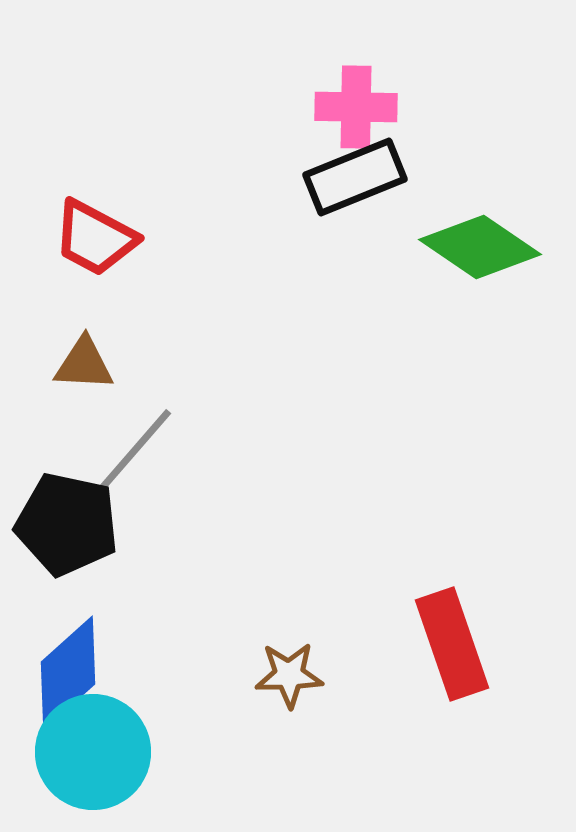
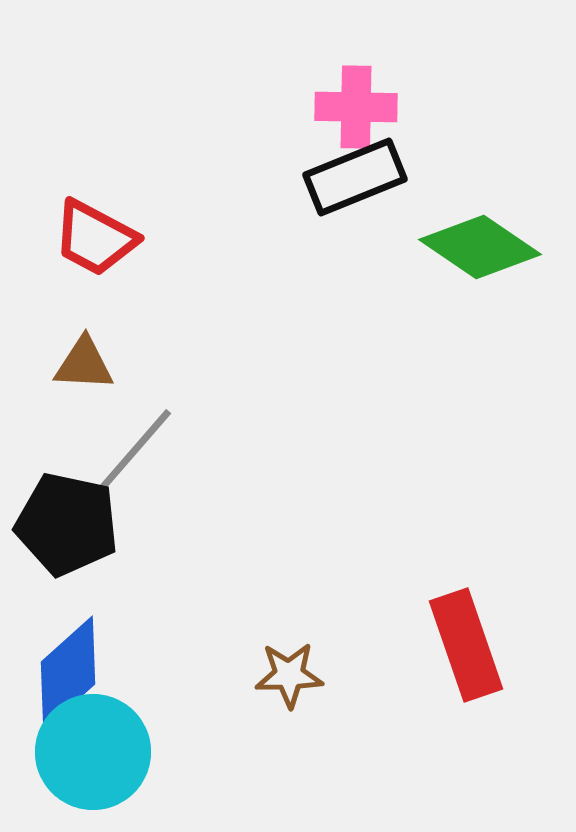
red rectangle: moved 14 px right, 1 px down
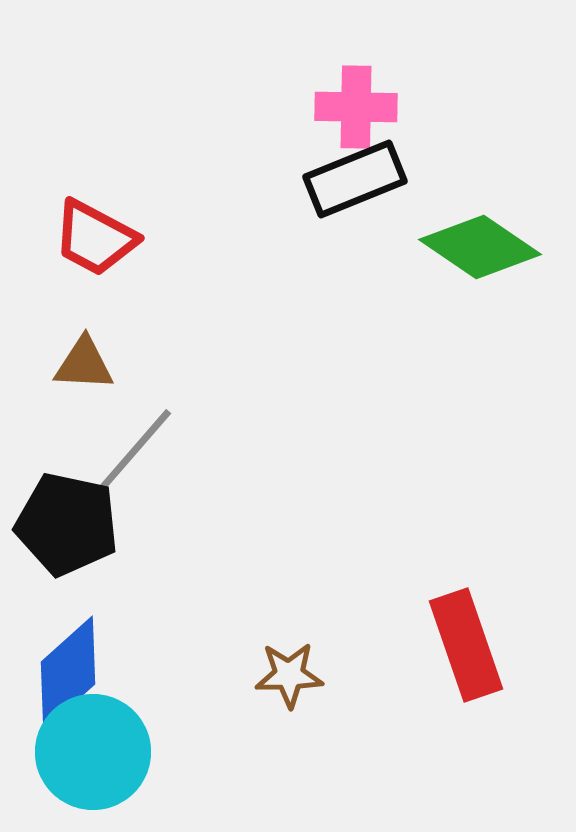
black rectangle: moved 2 px down
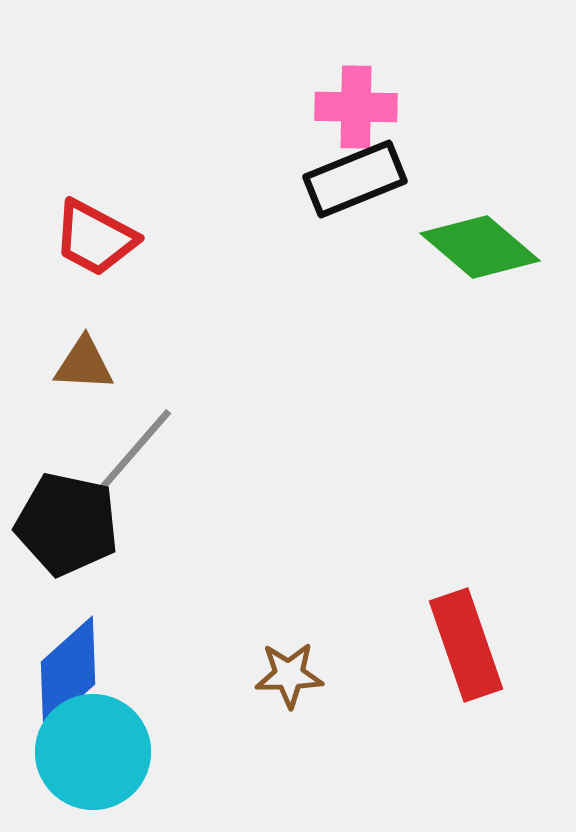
green diamond: rotated 6 degrees clockwise
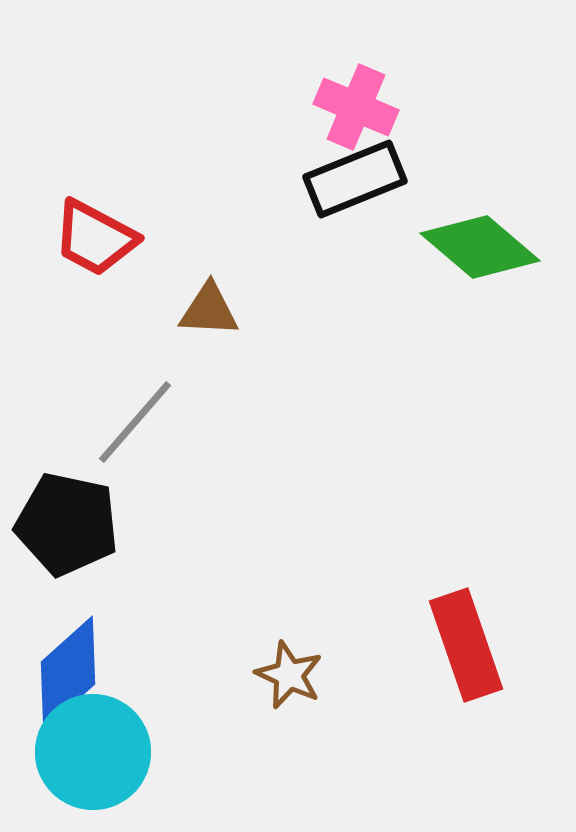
pink cross: rotated 22 degrees clockwise
brown triangle: moved 125 px right, 54 px up
gray line: moved 28 px up
brown star: rotated 26 degrees clockwise
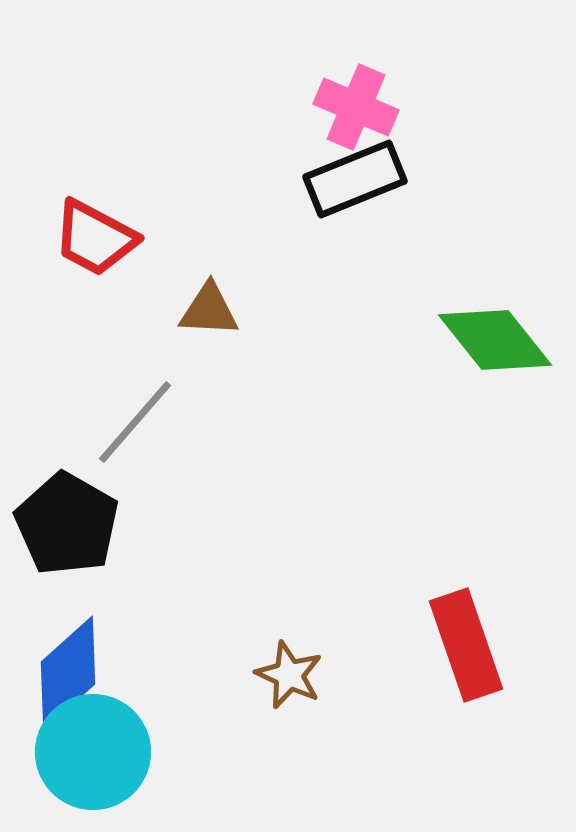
green diamond: moved 15 px right, 93 px down; rotated 11 degrees clockwise
black pentagon: rotated 18 degrees clockwise
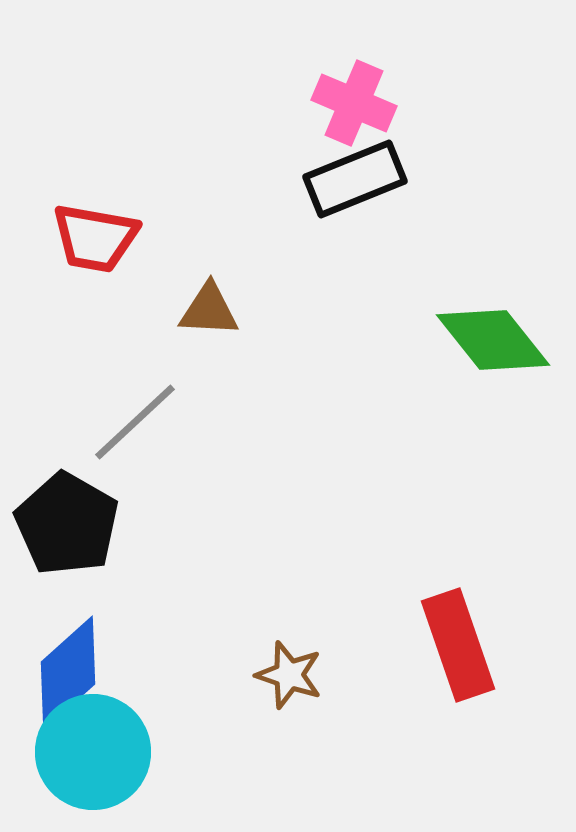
pink cross: moved 2 px left, 4 px up
red trapezoid: rotated 18 degrees counterclockwise
green diamond: moved 2 px left
gray line: rotated 6 degrees clockwise
red rectangle: moved 8 px left
brown star: rotated 6 degrees counterclockwise
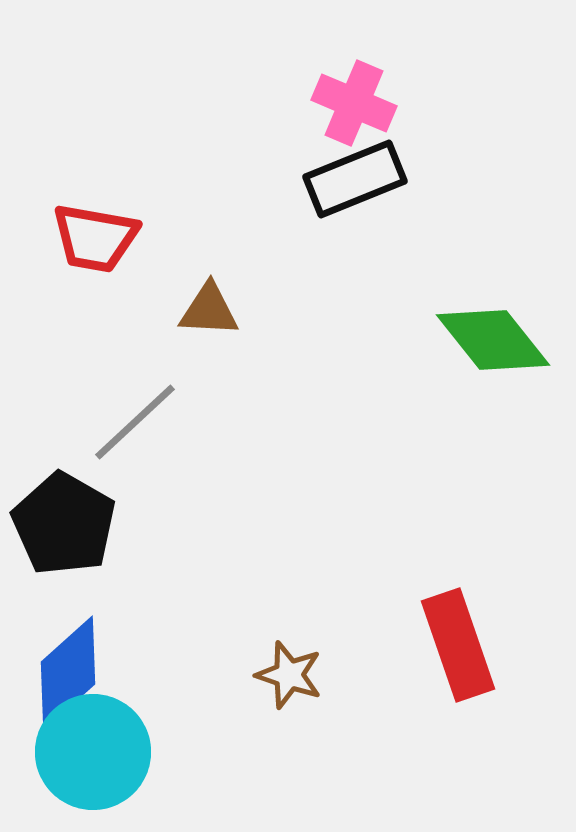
black pentagon: moved 3 px left
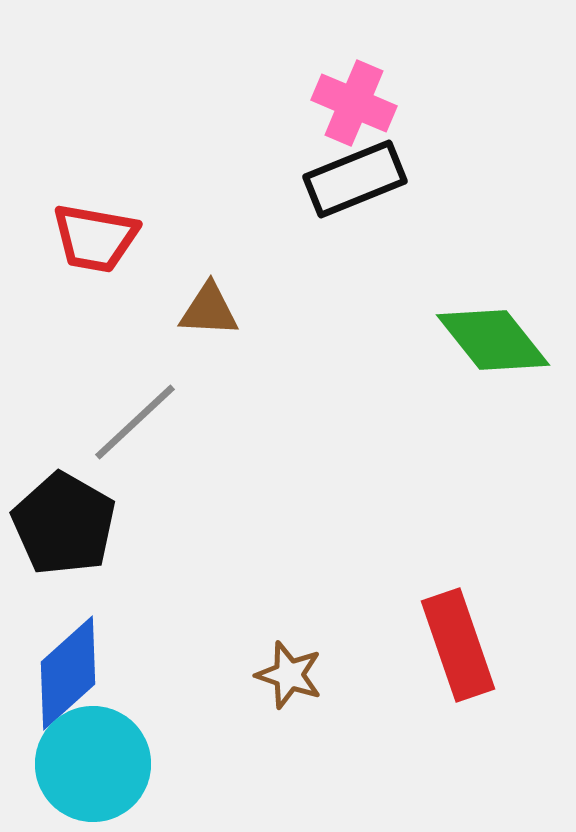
cyan circle: moved 12 px down
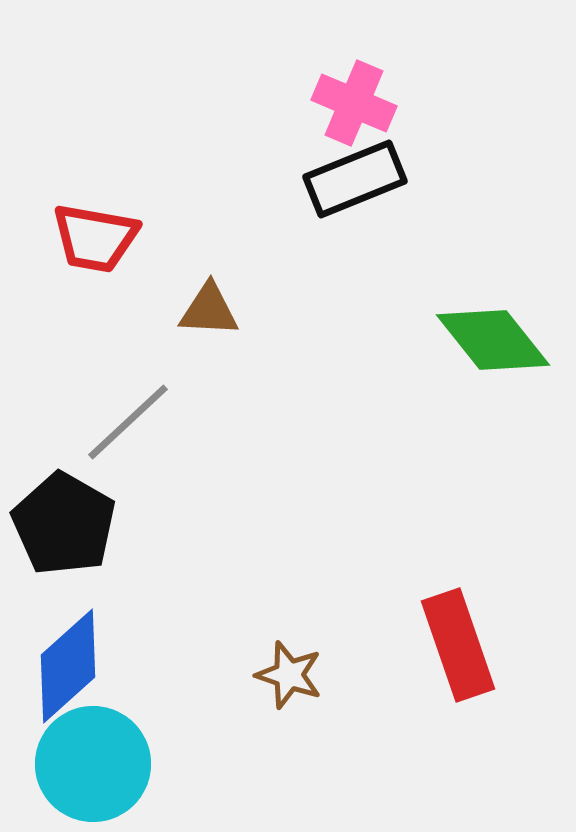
gray line: moved 7 px left
blue diamond: moved 7 px up
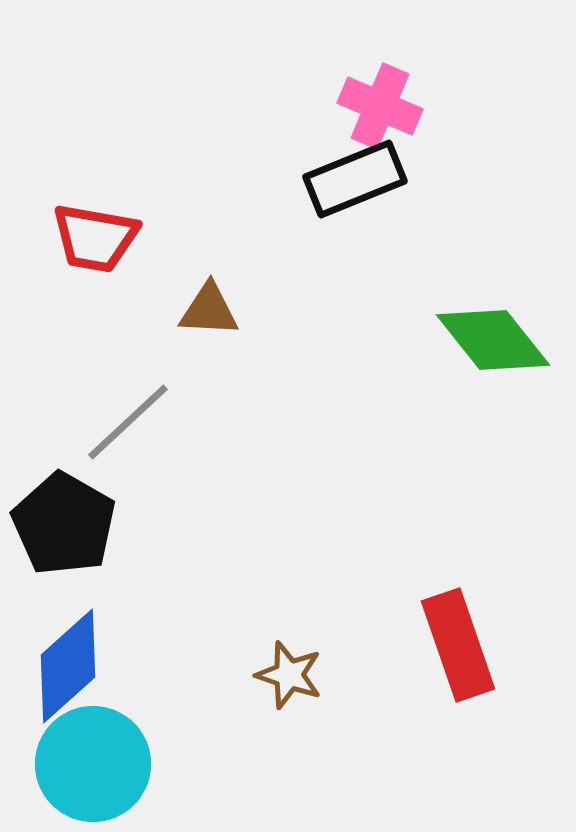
pink cross: moved 26 px right, 3 px down
